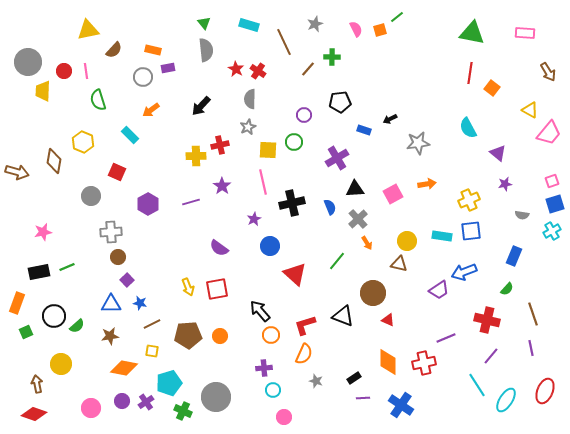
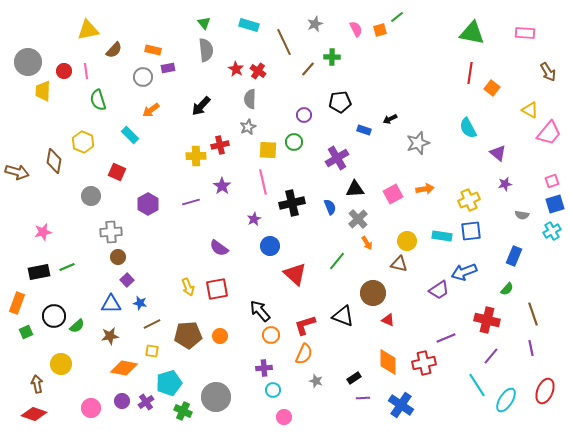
gray star at (418, 143): rotated 10 degrees counterclockwise
orange arrow at (427, 184): moved 2 px left, 5 px down
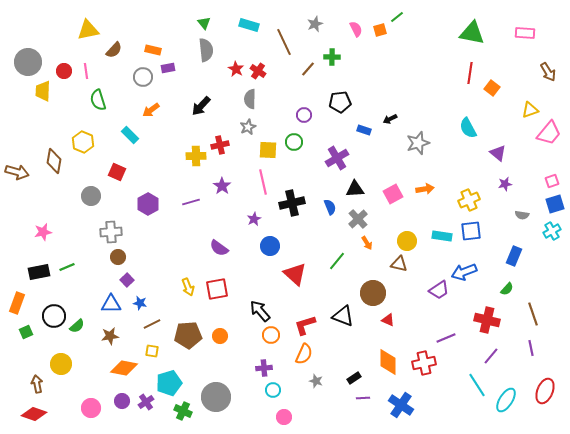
yellow triangle at (530, 110): rotated 48 degrees counterclockwise
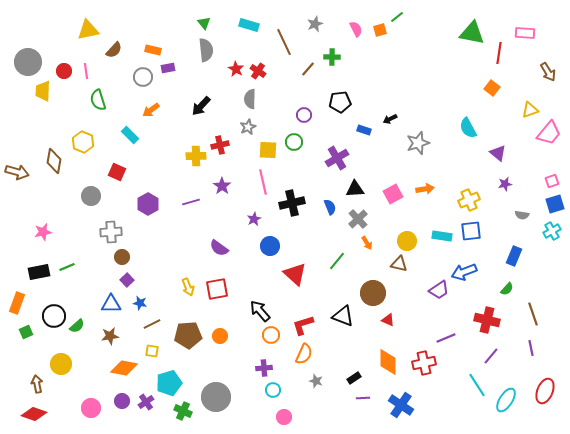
red line at (470, 73): moved 29 px right, 20 px up
brown circle at (118, 257): moved 4 px right
red L-shape at (305, 325): moved 2 px left
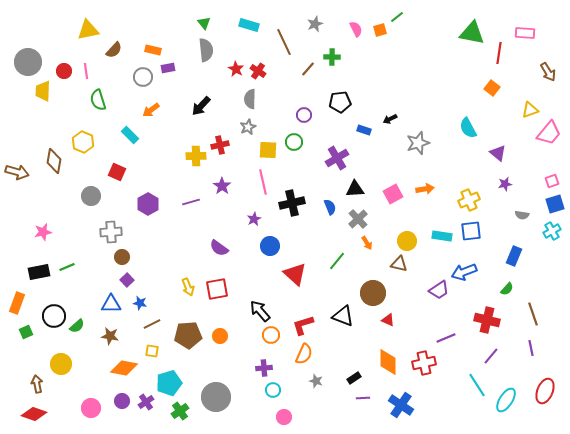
brown star at (110, 336): rotated 18 degrees clockwise
green cross at (183, 411): moved 3 px left; rotated 30 degrees clockwise
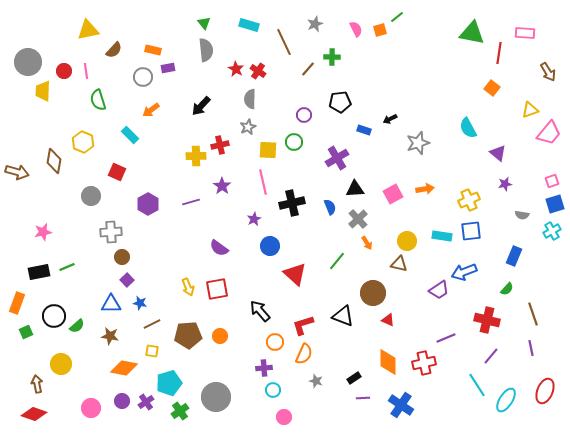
orange circle at (271, 335): moved 4 px right, 7 px down
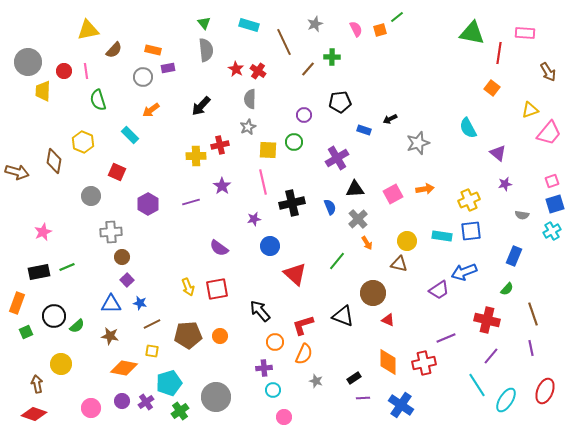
purple star at (254, 219): rotated 16 degrees clockwise
pink star at (43, 232): rotated 12 degrees counterclockwise
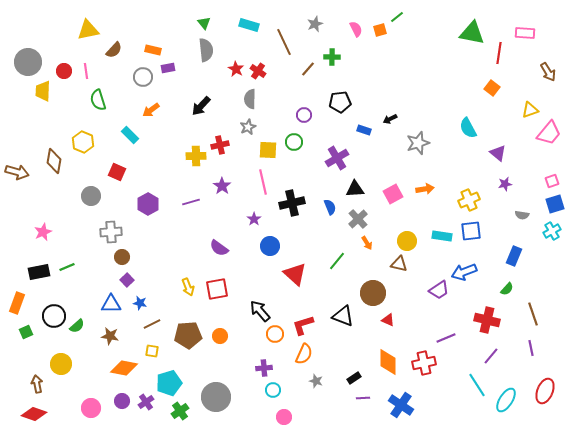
purple star at (254, 219): rotated 24 degrees counterclockwise
orange circle at (275, 342): moved 8 px up
